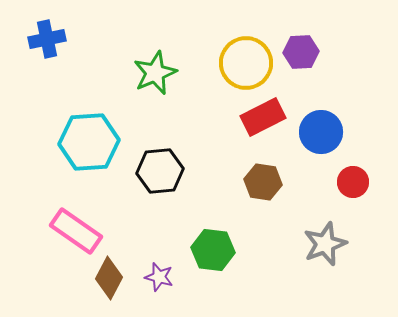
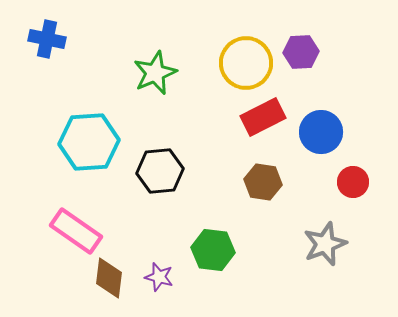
blue cross: rotated 24 degrees clockwise
brown diamond: rotated 21 degrees counterclockwise
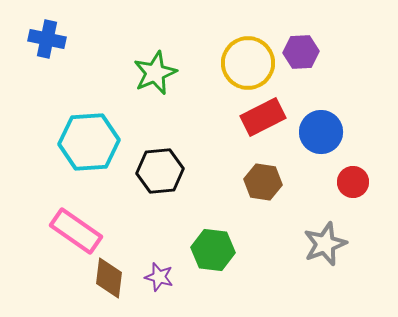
yellow circle: moved 2 px right
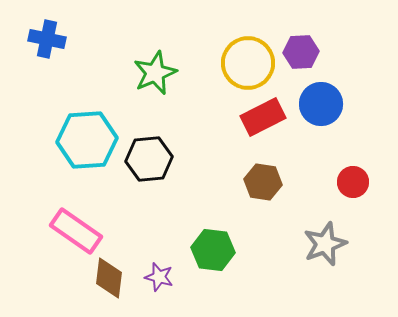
blue circle: moved 28 px up
cyan hexagon: moved 2 px left, 2 px up
black hexagon: moved 11 px left, 12 px up
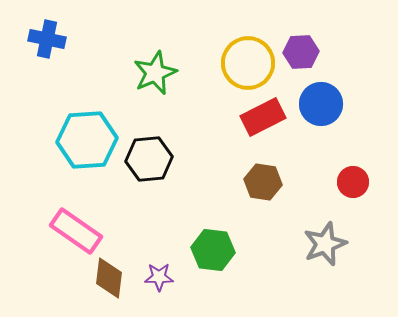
purple star: rotated 16 degrees counterclockwise
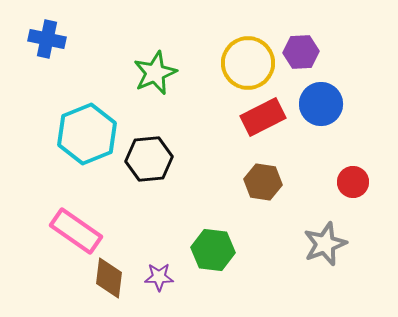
cyan hexagon: moved 6 px up; rotated 18 degrees counterclockwise
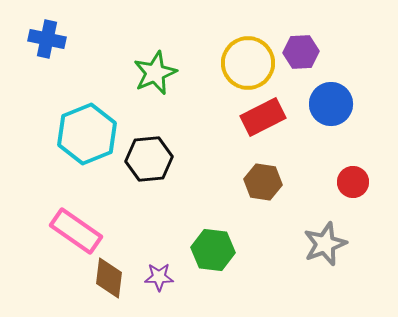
blue circle: moved 10 px right
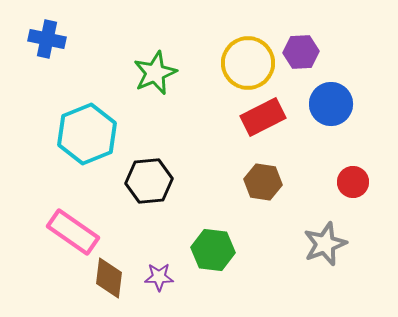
black hexagon: moved 22 px down
pink rectangle: moved 3 px left, 1 px down
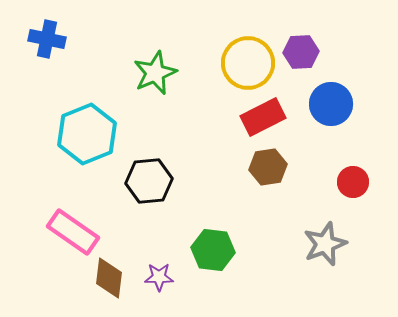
brown hexagon: moved 5 px right, 15 px up; rotated 18 degrees counterclockwise
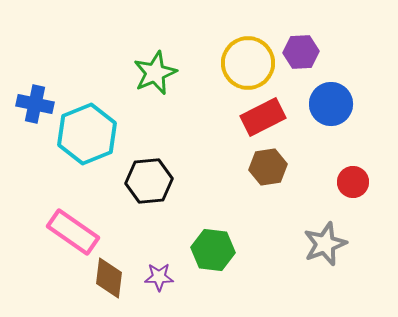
blue cross: moved 12 px left, 65 px down
